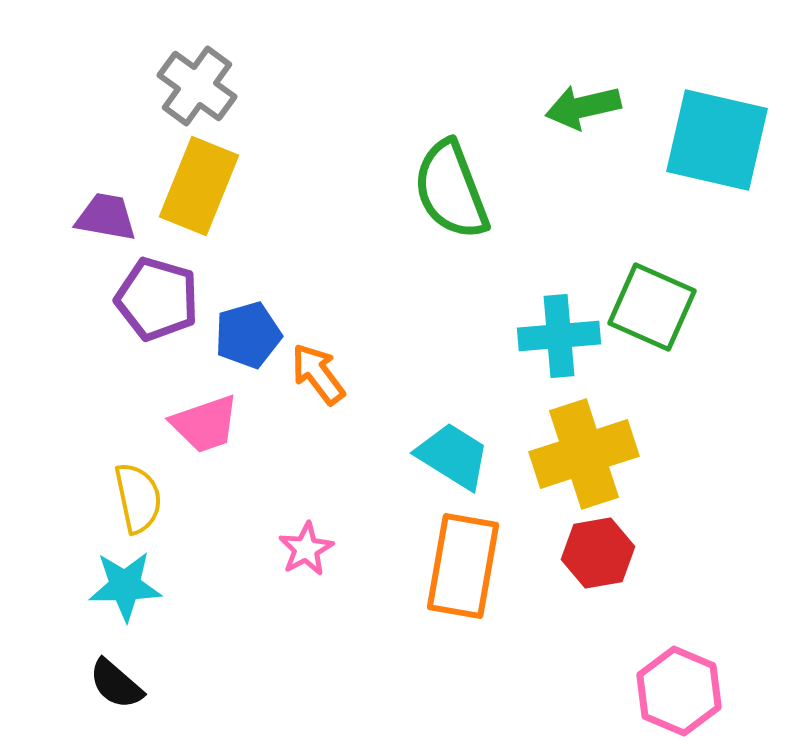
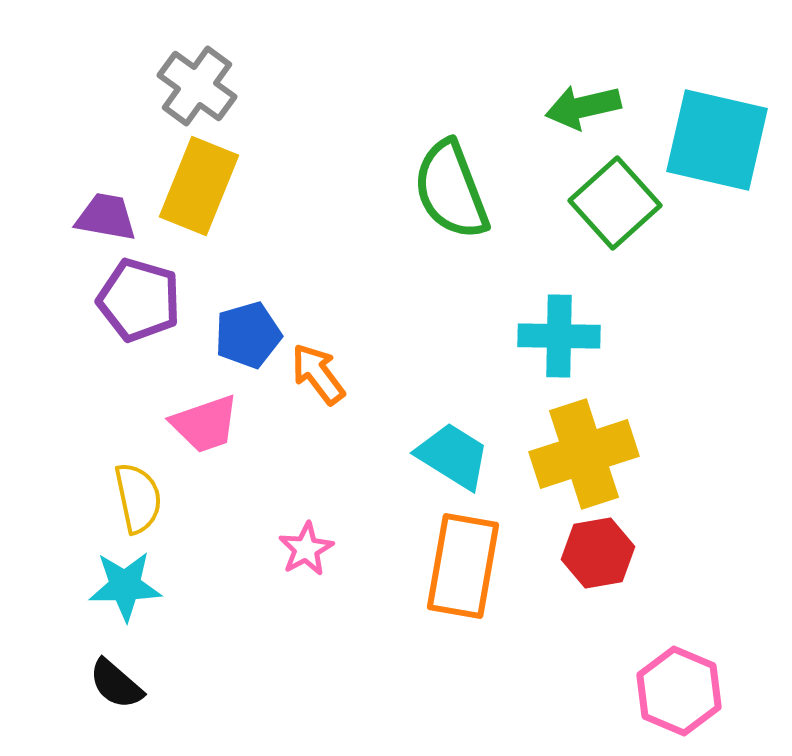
purple pentagon: moved 18 px left, 1 px down
green square: moved 37 px left, 104 px up; rotated 24 degrees clockwise
cyan cross: rotated 6 degrees clockwise
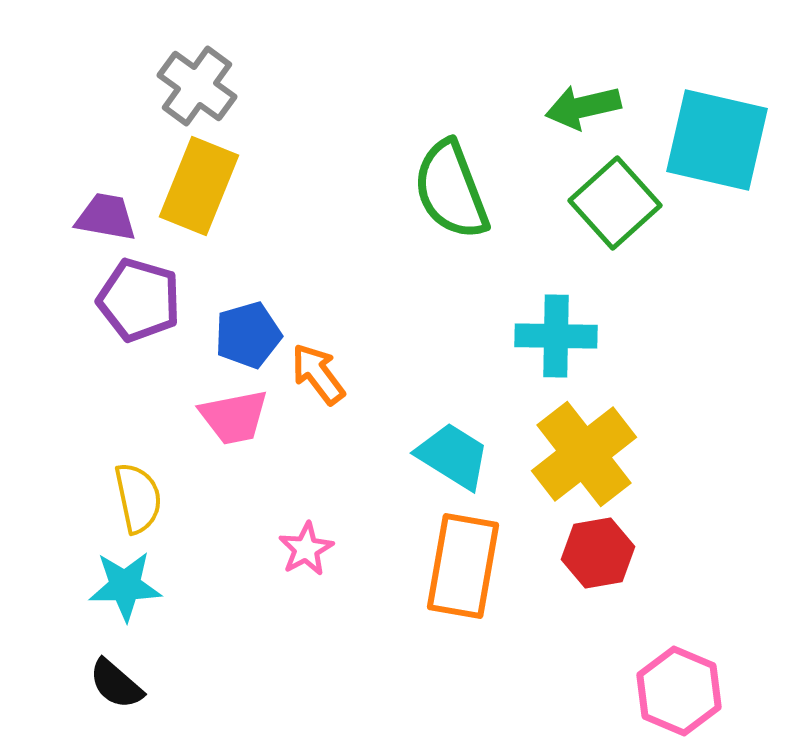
cyan cross: moved 3 px left
pink trapezoid: moved 29 px right, 7 px up; rotated 8 degrees clockwise
yellow cross: rotated 20 degrees counterclockwise
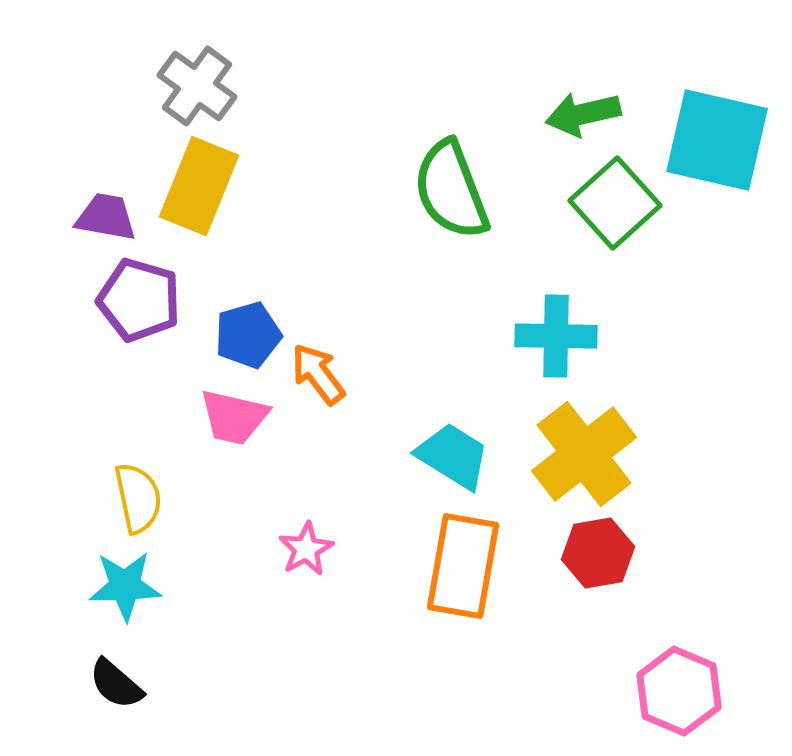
green arrow: moved 7 px down
pink trapezoid: rotated 24 degrees clockwise
